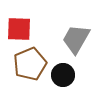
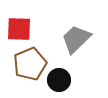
gray trapezoid: rotated 16 degrees clockwise
black circle: moved 4 px left, 5 px down
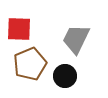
gray trapezoid: rotated 20 degrees counterclockwise
black circle: moved 6 px right, 4 px up
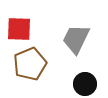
black circle: moved 20 px right, 8 px down
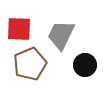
gray trapezoid: moved 15 px left, 4 px up
black circle: moved 19 px up
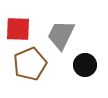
red square: moved 1 px left
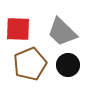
gray trapezoid: moved 1 px right, 3 px up; rotated 72 degrees counterclockwise
black circle: moved 17 px left
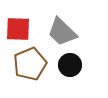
black circle: moved 2 px right
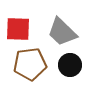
brown pentagon: rotated 16 degrees clockwise
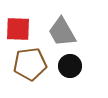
gray trapezoid: rotated 16 degrees clockwise
black circle: moved 1 px down
